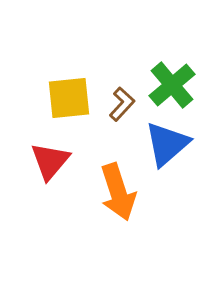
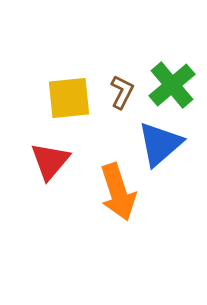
brown L-shape: moved 12 px up; rotated 16 degrees counterclockwise
blue triangle: moved 7 px left
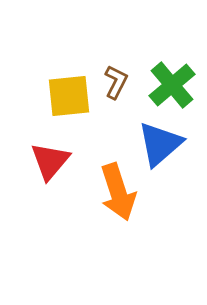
brown L-shape: moved 6 px left, 10 px up
yellow square: moved 2 px up
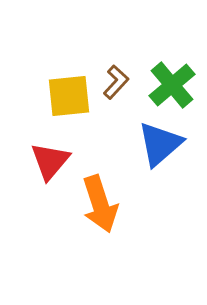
brown L-shape: rotated 16 degrees clockwise
orange arrow: moved 18 px left, 12 px down
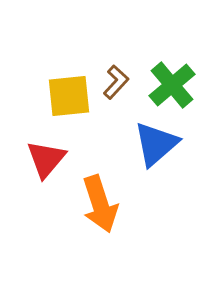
blue triangle: moved 4 px left
red triangle: moved 4 px left, 2 px up
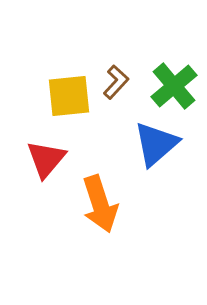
green cross: moved 2 px right, 1 px down
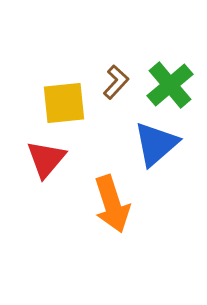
green cross: moved 4 px left, 1 px up
yellow square: moved 5 px left, 7 px down
orange arrow: moved 12 px right
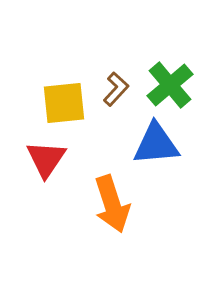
brown L-shape: moved 7 px down
blue triangle: rotated 36 degrees clockwise
red triangle: rotated 6 degrees counterclockwise
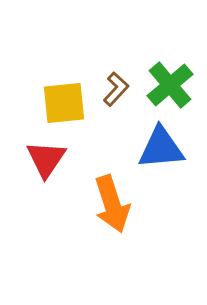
blue triangle: moved 5 px right, 4 px down
